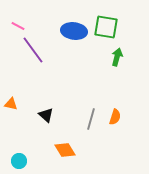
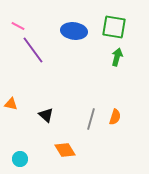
green square: moved 8 px right
cyan circle: moved 1 px right, 2 px up
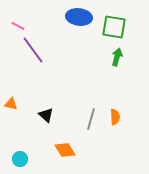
blue ellipse: moved 5 px right, 14 px up
orange semicircle: rotated 21 degrees counterclockwise
